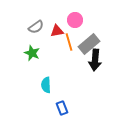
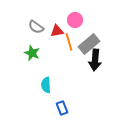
gray semicircle: rotated 70 degrees clockwise
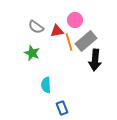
gray rectangle: moved 3 px left, 3 px up
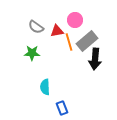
gray rectangle: moved 1 px right
green star: rotated 21 degrees counterclockwise
black arrow: moved 1 px up
cyan semicircle: moved 1 px left, 2 px down
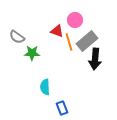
gray semicircle: moved 19 px left, 10 px down
red triangle: rotated 32 degrees clockwise
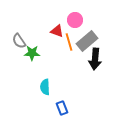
gray semicircle: moved 2 px right, 4 px down; rotated 21 degrees clockwise
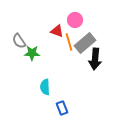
gray rectangle: moved 2 px left, 2 px down
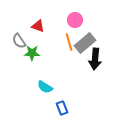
red triangle: moved 19 px left, 5 px up
cyan semicircle: rotated 56 degrees counterclockwise
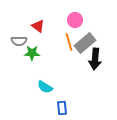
red triangle: rotated 16 degrees clockwise
gray semicircle: rotated 56 degrees counterclockwise
blue rectangle: rotated 16 degrees clockwise
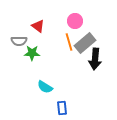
pink circle: moved 1 px down
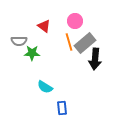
red triangle: moved 6 px right
